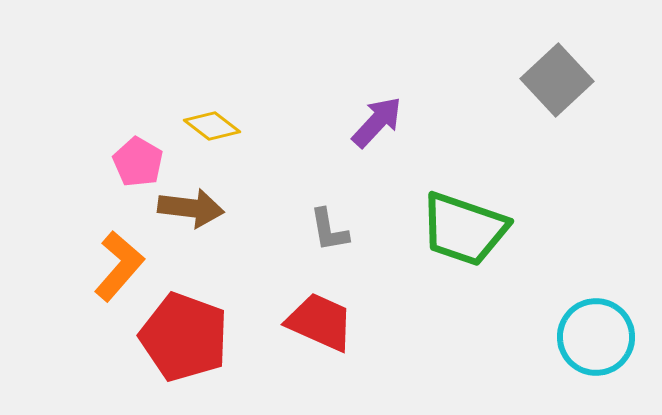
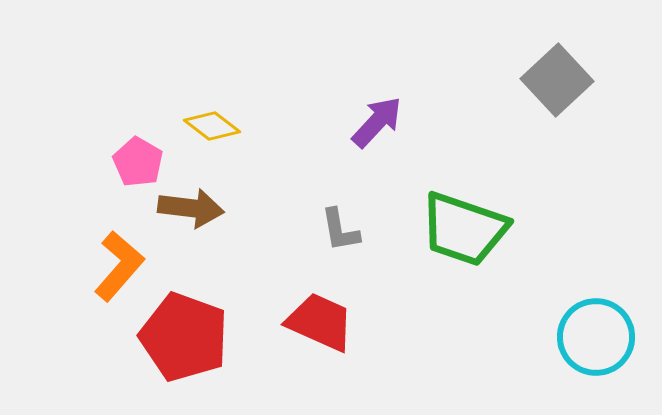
gray L-shape: moved 11 px right
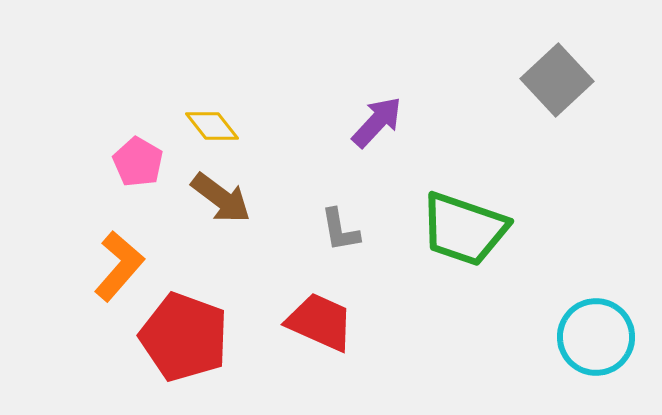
yellow diamond: rotated 14 degrees clockwise
brown arrow: moved 30 px right, 10 px up; rotated 30 degrees clockwise
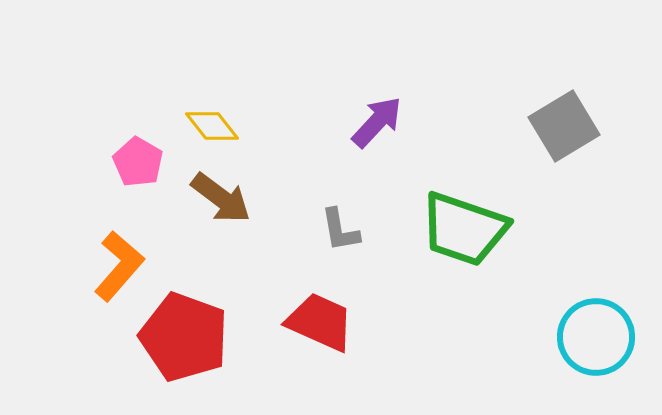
gray square: moved 7 px right, 46 px down; rotated 12 degrees clockwise
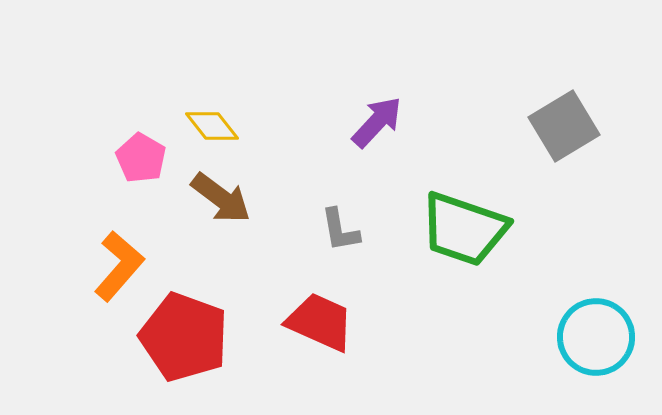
pink pentagon: moved 3 px right, 4 px up
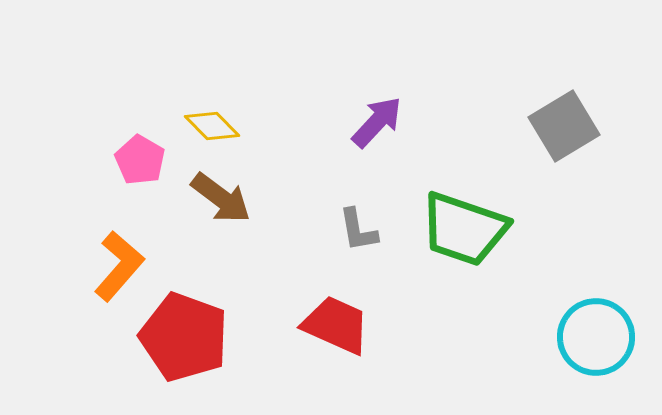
yellow diamond: rotated 6 degrees counterclockwise
pink pentagon: moved 1 px left, 2 px down
gray L-shape: moved 18 px right
red trapezoid: moved 16 px right, 3 px down
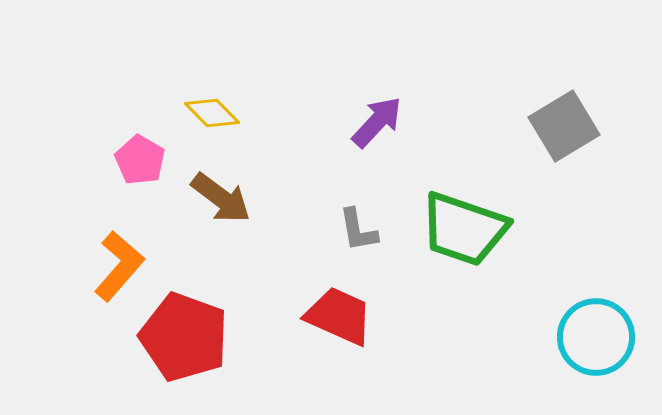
yellow diamond: moved 13 px up
red trapezoid: moved 3 px right, 9 px up
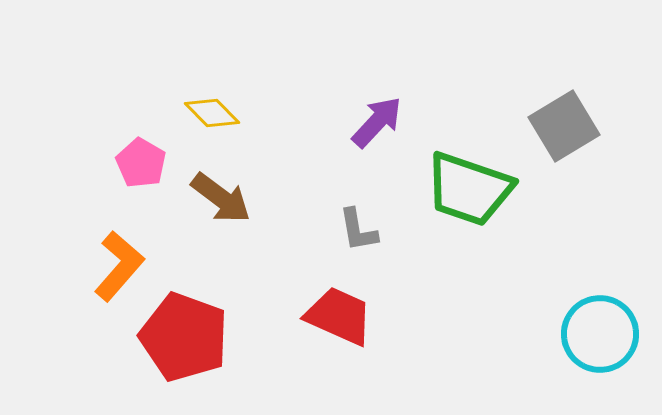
pink pentagon: moved 1 px right, 3 px down
green trapezoid: moved 5 px right, 40 px up
cyan circle: moved 4 px right, 3 px up
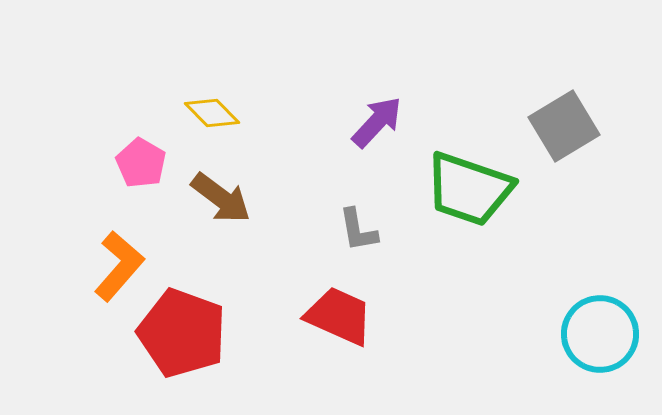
red pentagon: moved 2 px left, 4 px up
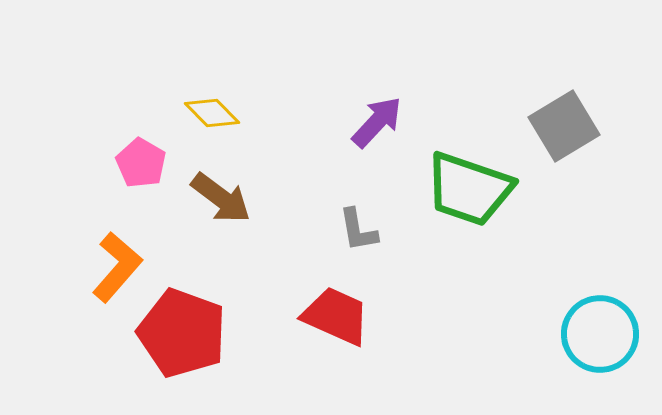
orange L-shape: moved 2 px left, 1 px down
red trapezoid: moved 3 px left
